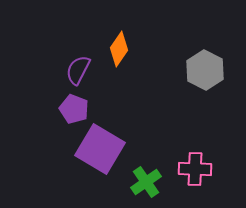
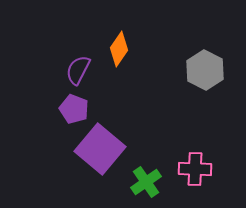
purple square: rotated 9 degrees clockwise
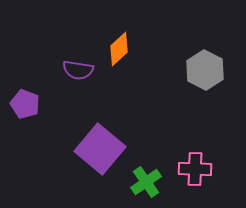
orange diamond: rotated 12 degrees clockwise
purple semicircle: rotated 108 degrees counterclockwise
purple pentagon: moved 49 px left, 5 px up
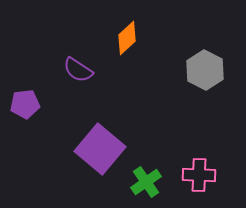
orange diamond: moved 8 px right, 11 px up
purple semicircle: rotated 24 degrees clockwise
purple pentagon: rotated 28 degrees counterclockwise
pink cross: moved 4 px right, 6 px down
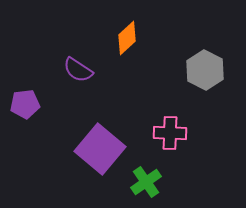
pink cross: moved 29 px left, 42 px up
